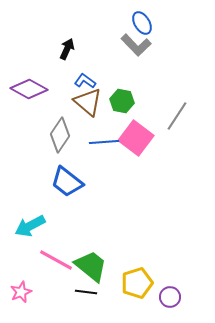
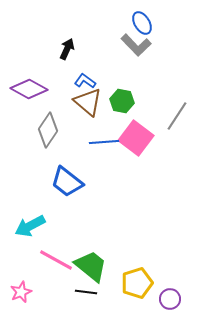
gray diamond: moved 12 px left, 5 px up
purple circle: moved 2 px down
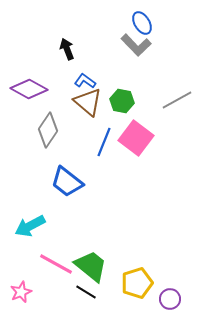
black arrow: rotated 45 degrees counterclockwise
gray line: moved 16 px up; rotated 28 degrees clockwise
blue line: rotated 64 degrees counterclockwise
pink line: moved 4 px down
black line: rotated 25 degrees clockwise
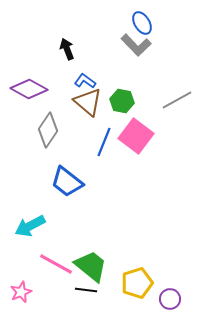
pink square: moved 2 px up
black line: moved 2 px up; rotated 25 degrees counterclockwise
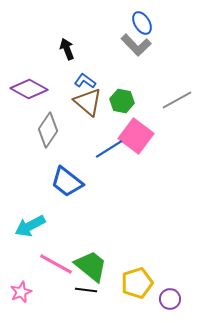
blue line: moved 5 px right, 7 px down; rotated 36 degrees clockwise
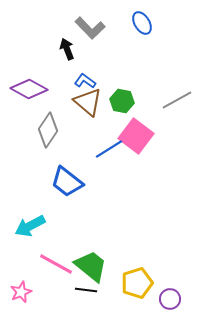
gray L-shape: moved 46 px left, 17 px up
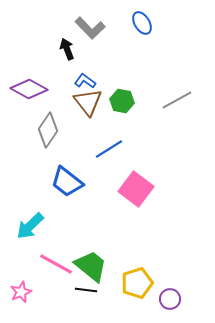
brown triangle: rotated 12 degrees clockwise
pink square: moved 53 px down
cyan arrow: rotated 16 degrees counterclockwise
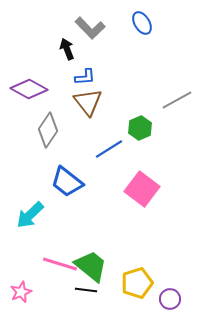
blue L-shape: moved 4 px up; rotated 140 degrees clockwise
green hexagon: moved 18 px right, 27 px down; rotated 25 degrees clockwise
pink square: moved 6 px right
cyan arrow: moved 11 px up
pink line: moved 4 px right; rotated 12 degrees counterclockwise
